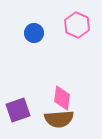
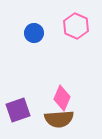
pink hexagon: moved 1 px left, 1 px down
pink diamond: rotated 15 degrees clockwise
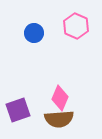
pink diamond: moved 2 px left
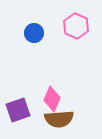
pink diamond: moved 8 px left, 1 px down
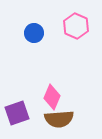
pink diamond: moved 2 px up
purple square: moved 1 px left, 3 px down
